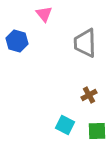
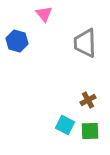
brown cross: moved 1 px left, 5 px down
green square: moved 7 px left
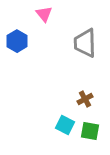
blue hexagon: rotated 15 degrees clockwise
brown cross: moved 3 px left, 1 px up
green square: rotated 12 degrees clockwise
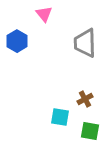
cyan square: moved 5 px left, 8 px up; rotated 18 degrees counterclockwise
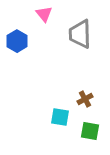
gray trapezoid: moved 5 px left, 9 px up
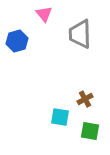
blue hexagon: rotated 15 degrees clockwise
